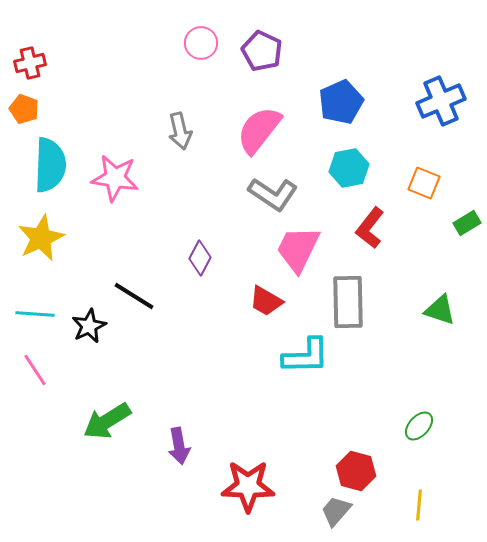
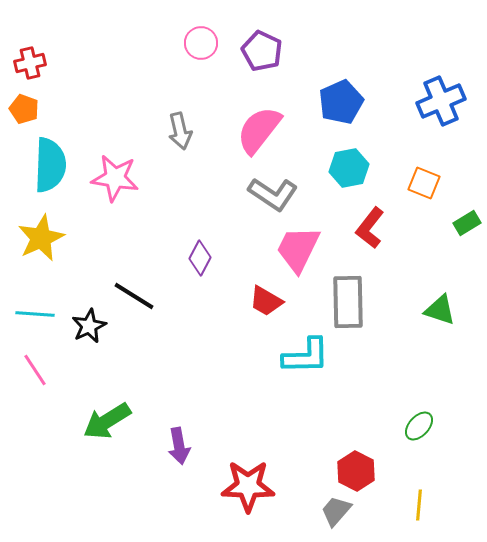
red hexagon: rotated 12 degrees clockwise
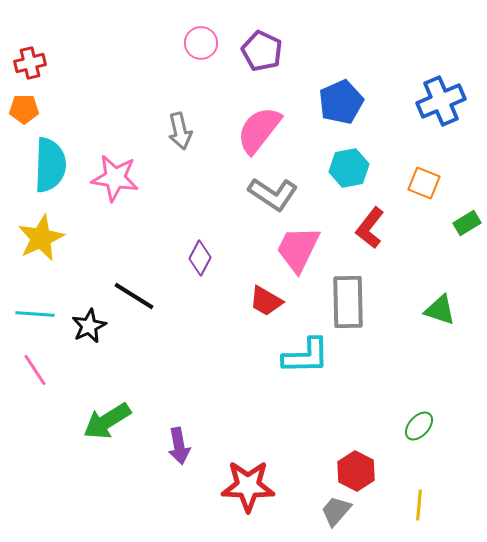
orange pentagon: rotated 20 degrees counterclockwise
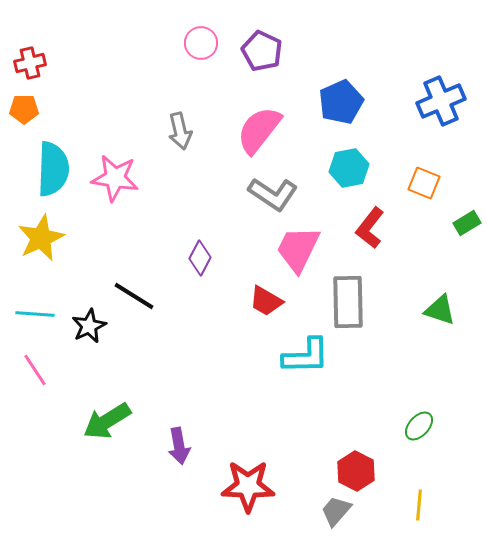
cyan semicircle: moved 3 px right, 4 px down
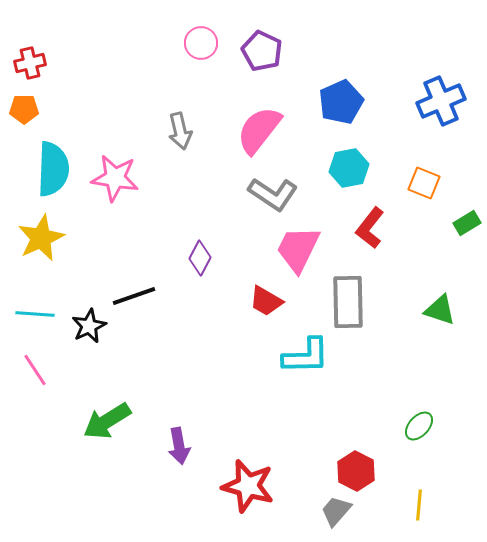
black line: rotated 51 degrees counterclockwise
red star: rotated 14 degrees clockwise
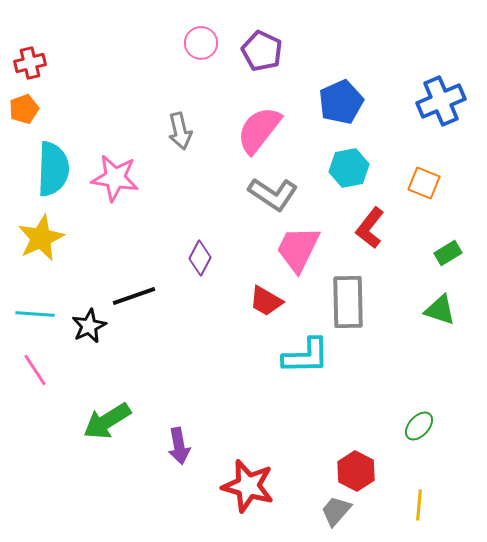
orange pentagon: rotated 20 degrees counterclockwise
green rectangle: moved 19 px left, 30 px down
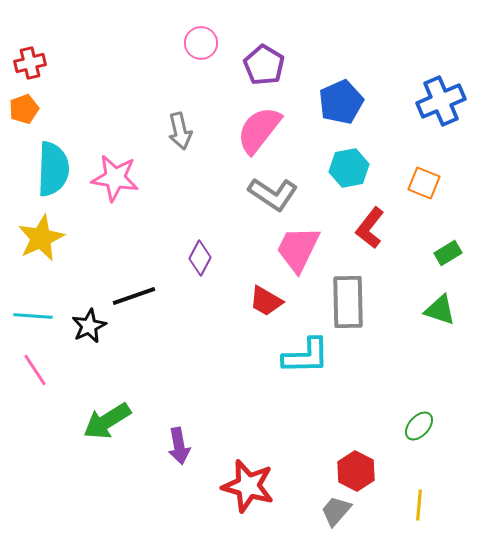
purple pentagon: moved 2 px right, 14 px down; rotated 6 degrees clockwise
cyan line: moved 2 px left, 2 px down
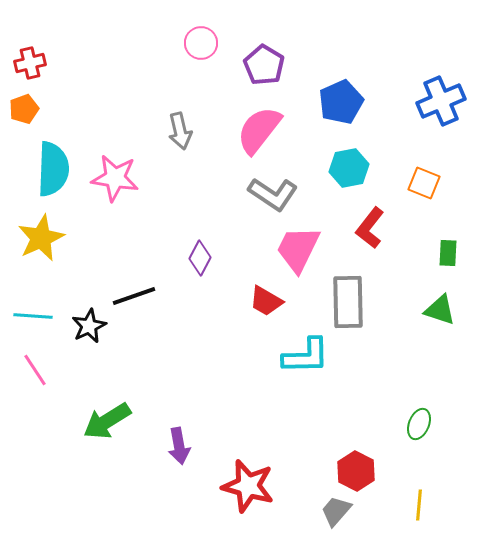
green rectangle: rotated 56 degrees counterclockwise
green ellipse: moved 2 px up; rotated 20 degrees counterclockwise
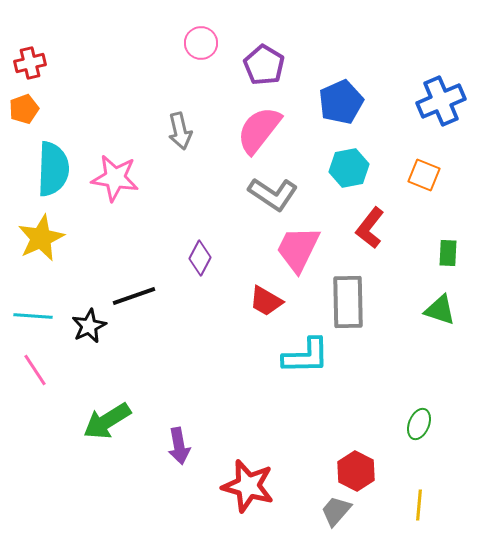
orange square: moved 8 px up
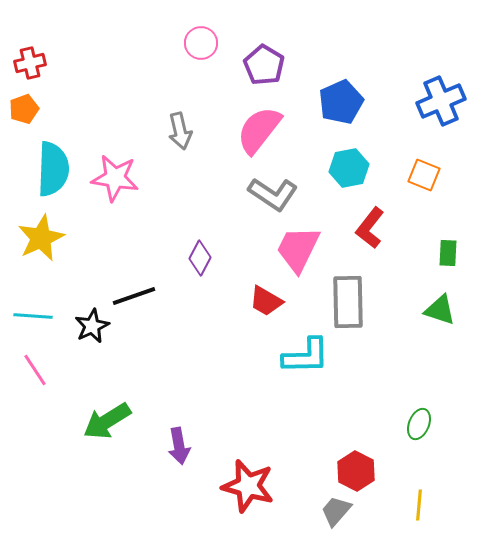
black star: moved 3 px right
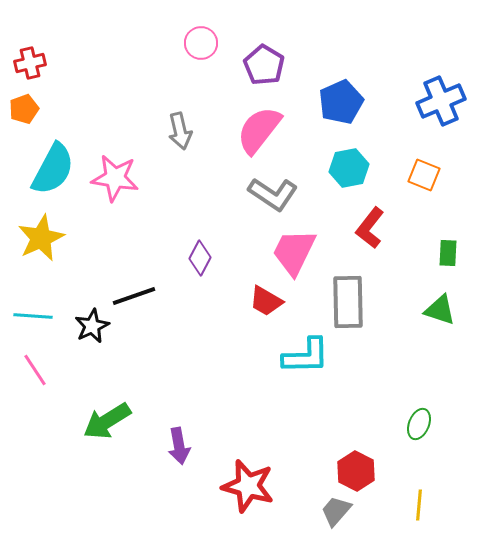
cyan semicircle: rotated 26 degrees clockwise
pink trapezoid: moved 4 px left, 3 px down
